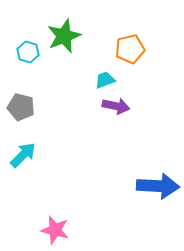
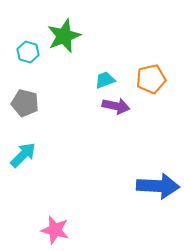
orange pentagon: moved 21 px right, 30 px down
gray pentagon: moved 4 px right, 4 px up
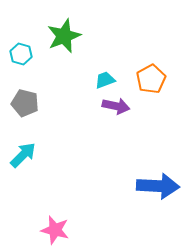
cyan hexagon: moved 7 px left, 2 px down
orange pentagon: rotated 16 degrees counterclockwise
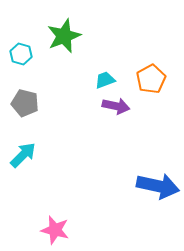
blue arrow: rotated 9 degrees clockwise
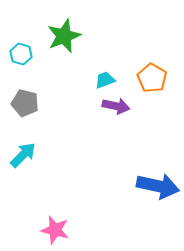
orange pentagon: moved 1 px right, 1 px up; rotated 12 degrees counterclockwise
